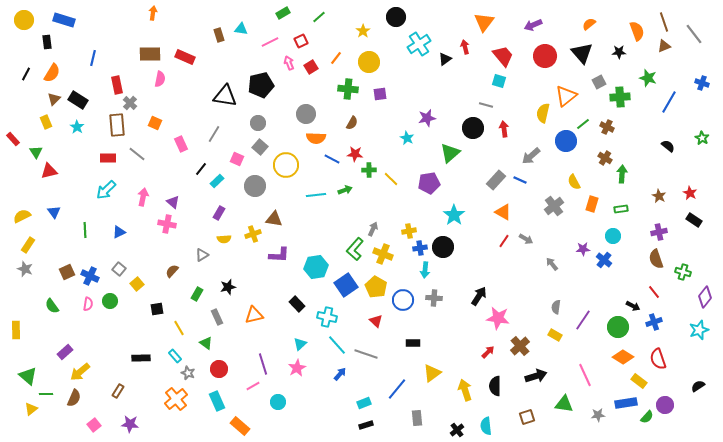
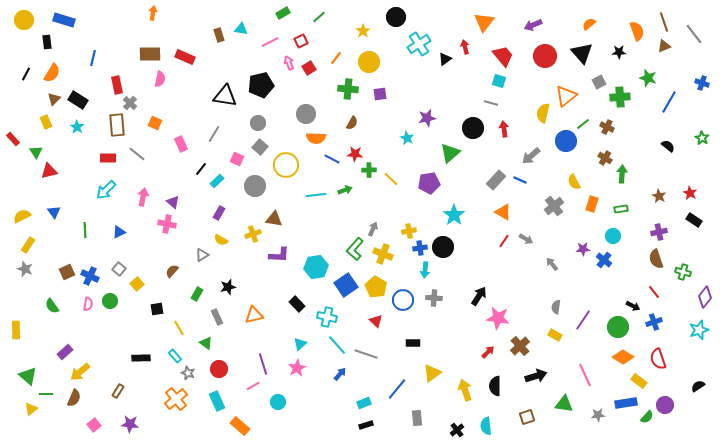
red square at (311, 67): moved 2 px left, 1 px down
gray line at (486, 105): moved 5 px right, 2 px up
yellow semicircle at (224, 239): moved 3 px left, 1 px down; rotated 32 degrees clockwise
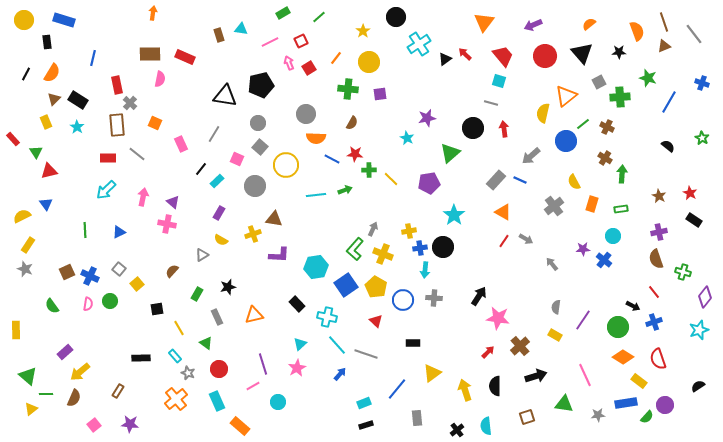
red arrow at (465, 47): moved 7 px down; rotated 32 degrees counterclockwise
blue triangle at (54, 212): moved 8 px left, 8 px up
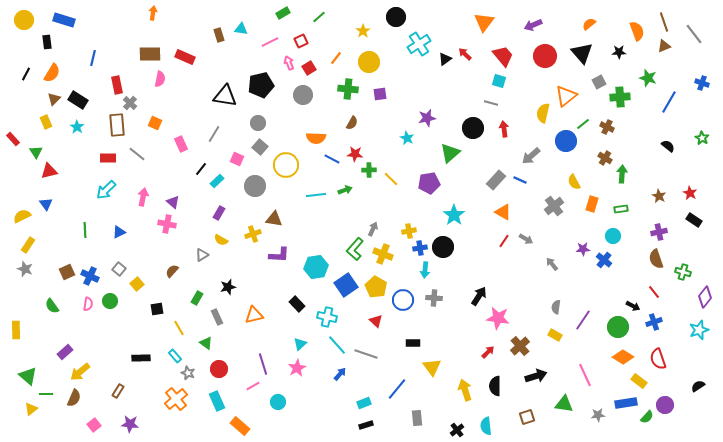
gray circle at (306, 114): moved 3 px left, 19 px up
green rectangle at (197, 294): moved 4 px down
yellow triangle at (432, 373): moved 6 px up; rotated 30 degrees counterclockwise
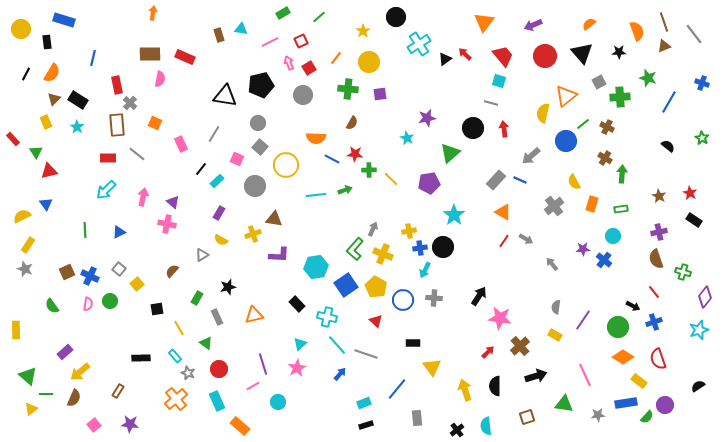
yellow circle at (24, 20): moved 3 px left, 9 px down
cyan arrow at (425, 270): rotated 21 degrees clockwise
pink star at (498, 318): moved 2 px right
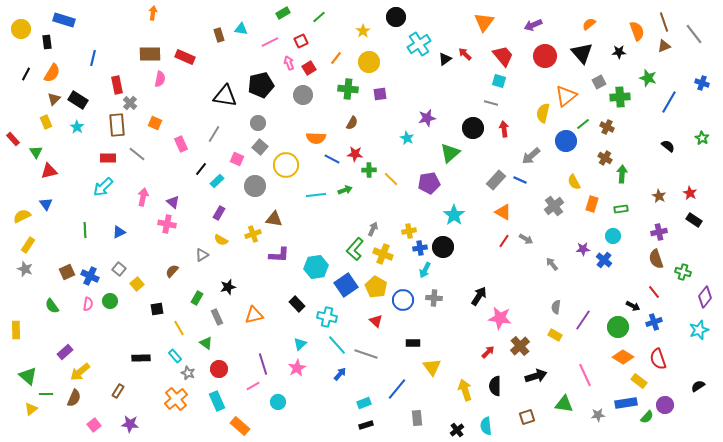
cyan arrow at (106, 190): moved 3 px left, 3 px up
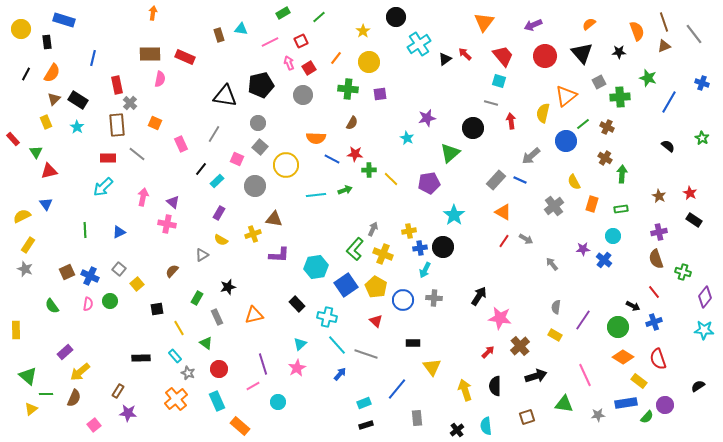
red arrow at (504, 129): moved 7 px right, 8 px up
cyan star at (699, 330): moved 5 px right; rotated 24 degrees clockwise
purple star at (130, 424): moved 2 px left, 11 px up
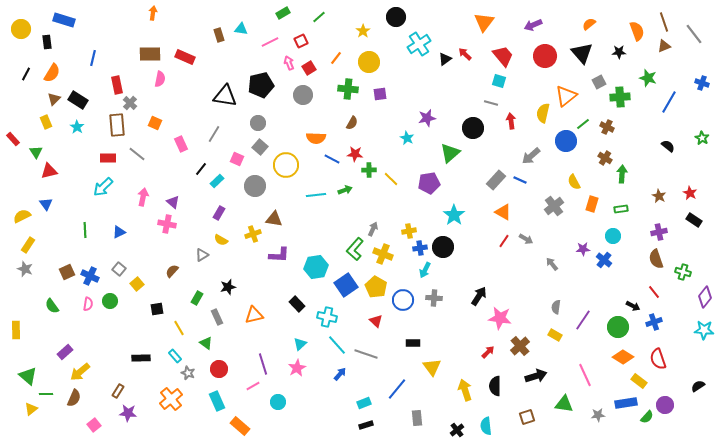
orange cross at (176, 399): moved 5 px left
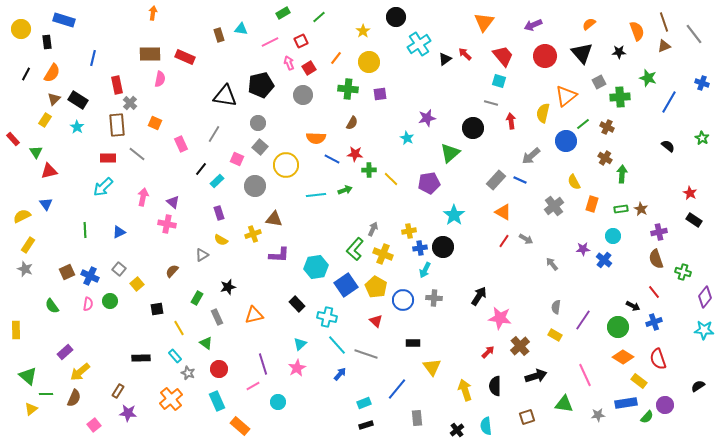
yellow rectangle at (46, 122): moved 1 px left, 2 px up; rotated 56 degrees clockwise
brown star at (659, 196): moved 18 px left, 13 px down
purple rectangle at (219, 213): rotated 48 degrees counterclockwise
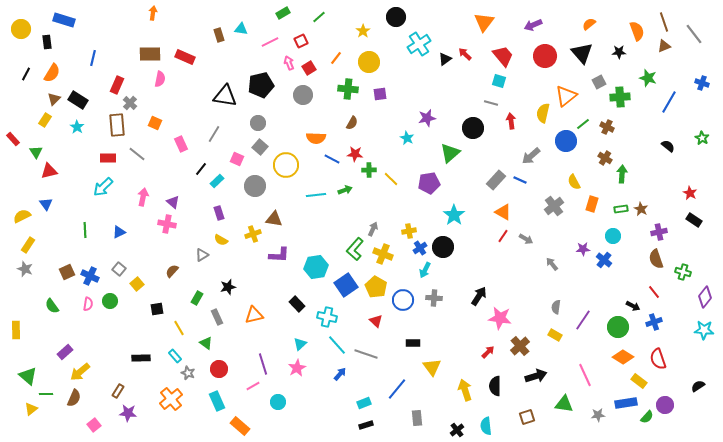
red rectangle at (117, 85): rotated 36 degrees clockwise
red line at (504, 241): moved 1 px left, 5 px up
blue cross at (420, 248): rotated 24 degrees counterclockwise
